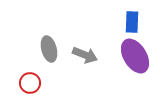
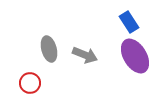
blue rectangle: moved 3 px left; rotated 35 degrees counterclockwise
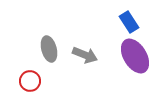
red circle: moved 2 px up
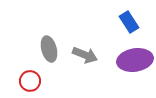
purple ellipse: moved 4 px down; rotated 68 degrees counterclockwise
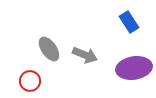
gray ellipse: rotated 20 degrees counterclockwise
purple ellipse: moved 1 px left, 8 px down
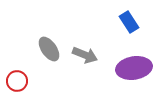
red circle: moved 13 px left
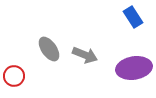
blue rectangle: moved 4 px right, 5 px up
red circle: moved 3 px left, 5 px up
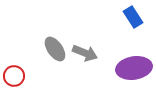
gray ellipse: moved 6 px right
gray arrow: moved 2 px up
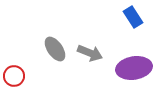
gray arrow: moved 5 px right
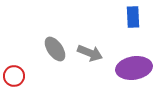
blue rectangle: rotated 30 degrees clockwise
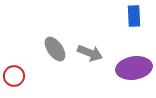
blue rectangle: moved 1 px right, 1 px up
